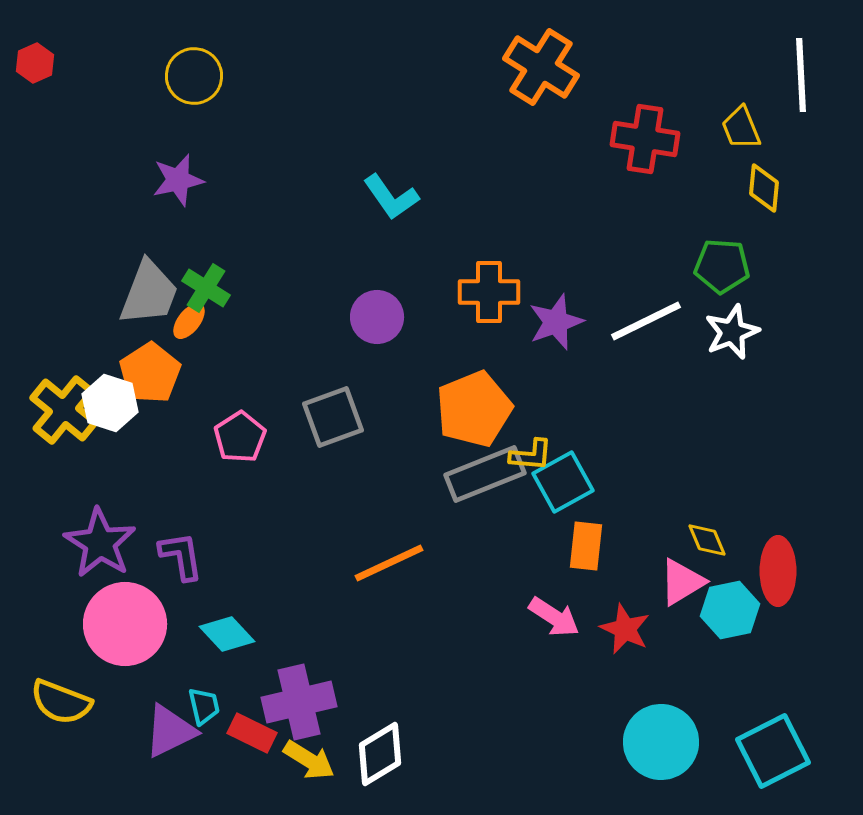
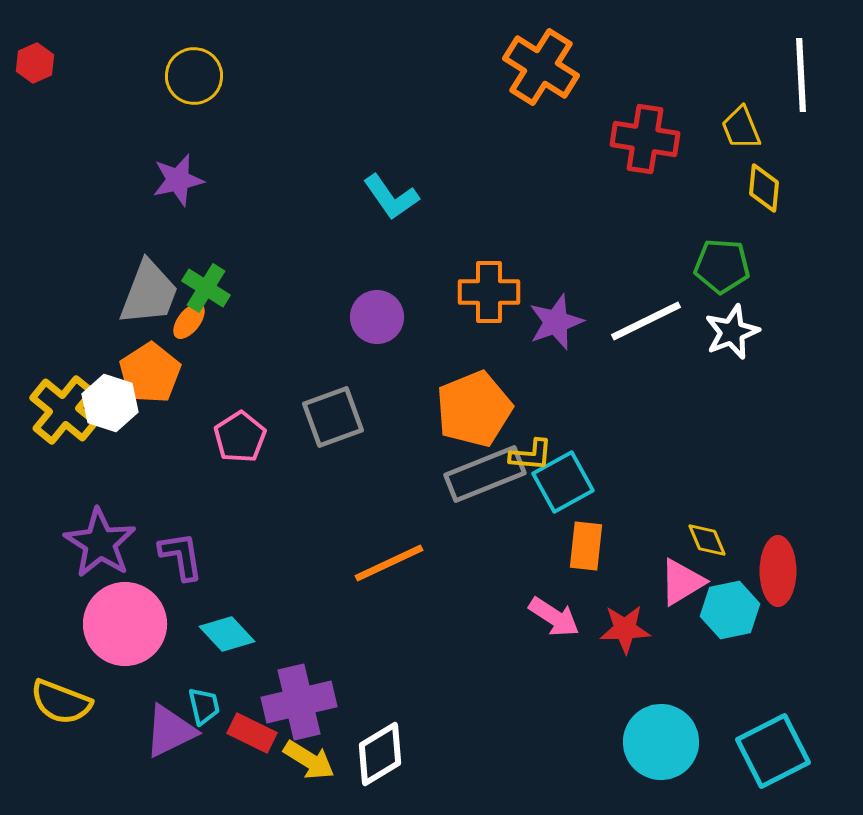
red star at (625, 629): rotated 27 degrees counterclockwise
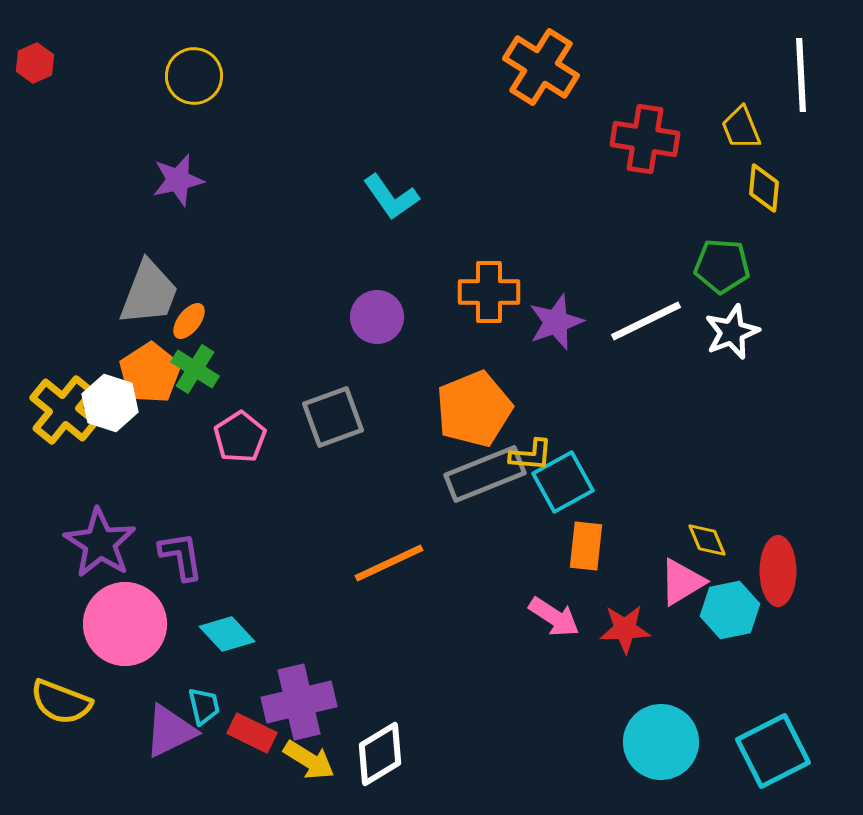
green cross at (206, 288): moved 11 px left, 81 px down
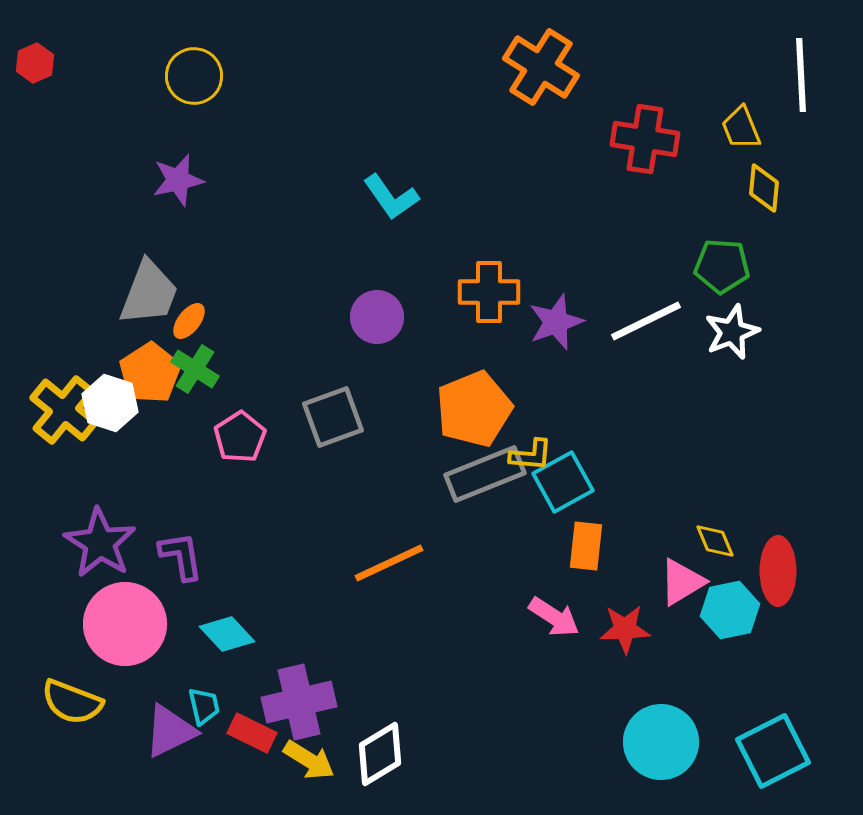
yellow diamond at (707, 540): moved 8 px right, 1 px down
yellow semicircle at (61, 702): moved 11 px right
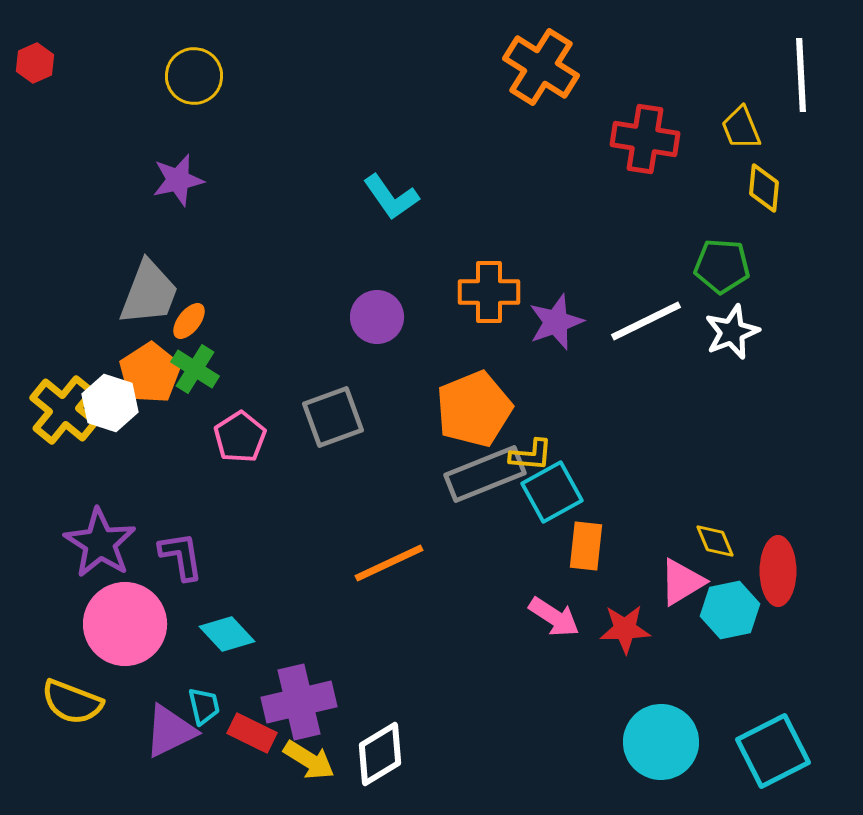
cyan square at (563, 482): moved 11 px left, 10 px down
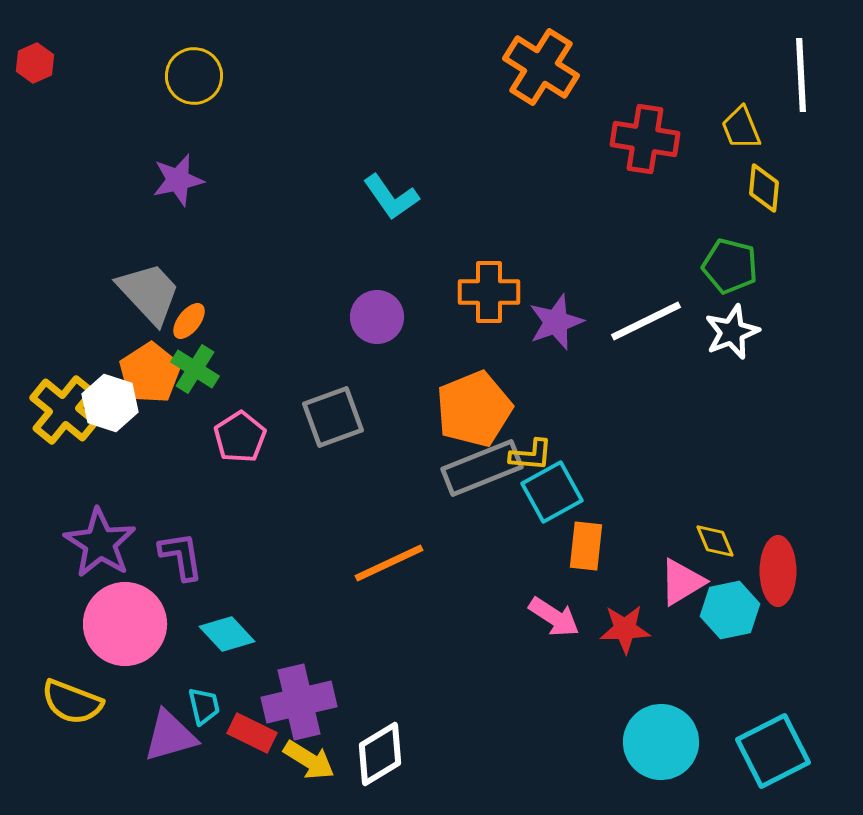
green pentagon at (722, 266): moved 8 px right; rotated 10 degrees clockwise
gray trapezoid at (149, 293): rotated 64 degrees counterclockwise
gray rectangle at (485, 474): moved 3 px left, 6 px up
purple triangle at (170, 731): moved 5 px down; rotated 10 degrees clockwise
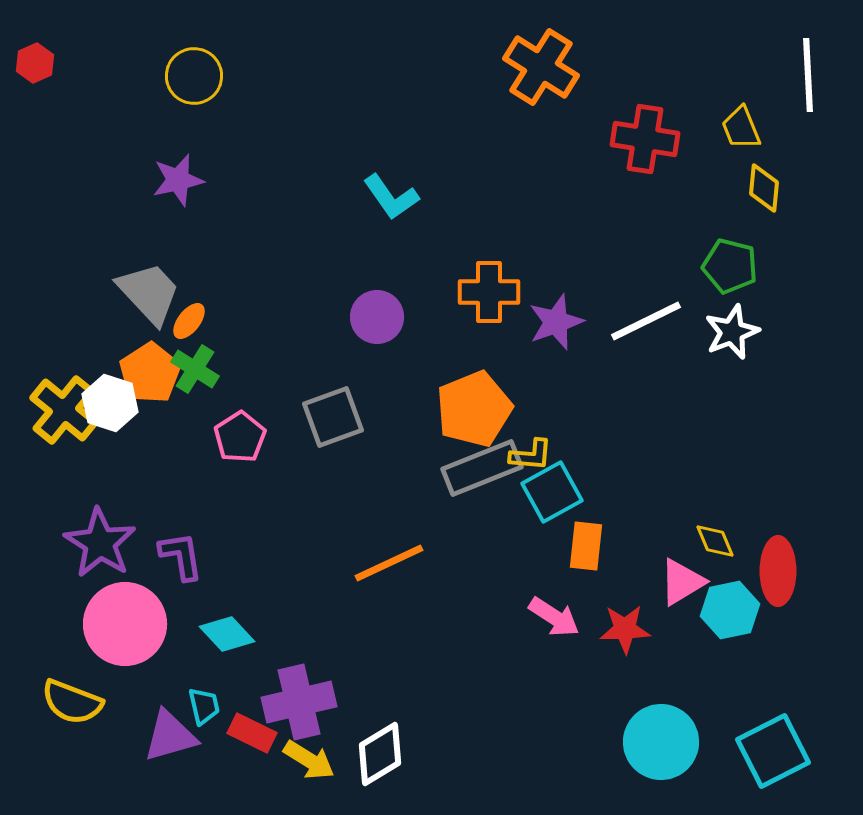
white line at (801, 75): moved 7 px right
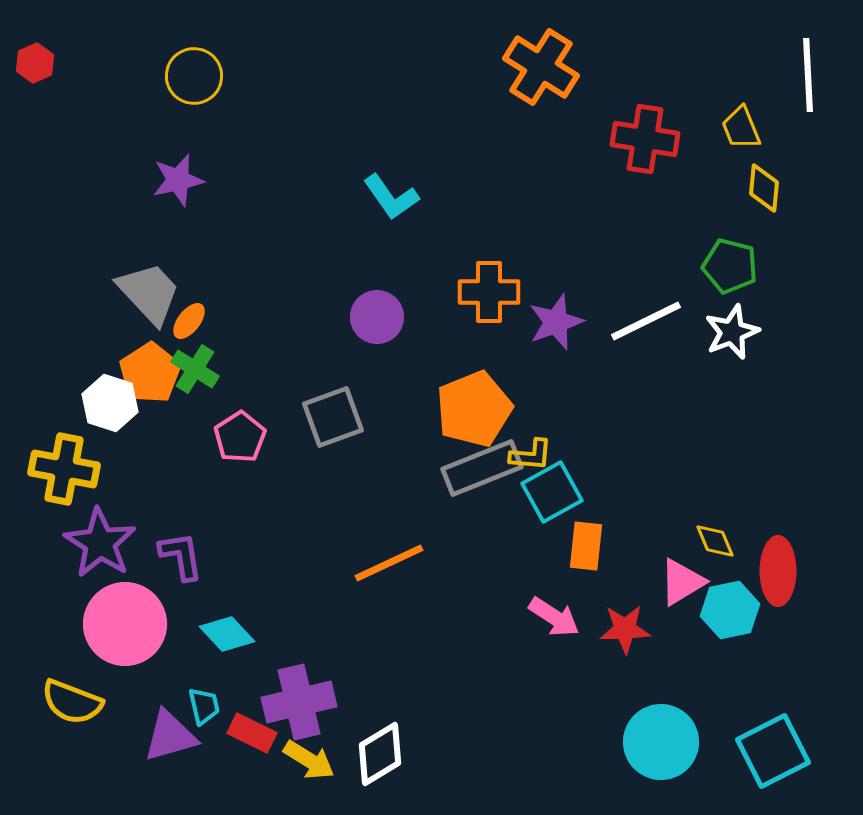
yellow cross at (64, 410): moved 59 px down; rotated 28 degrees counterclockwise
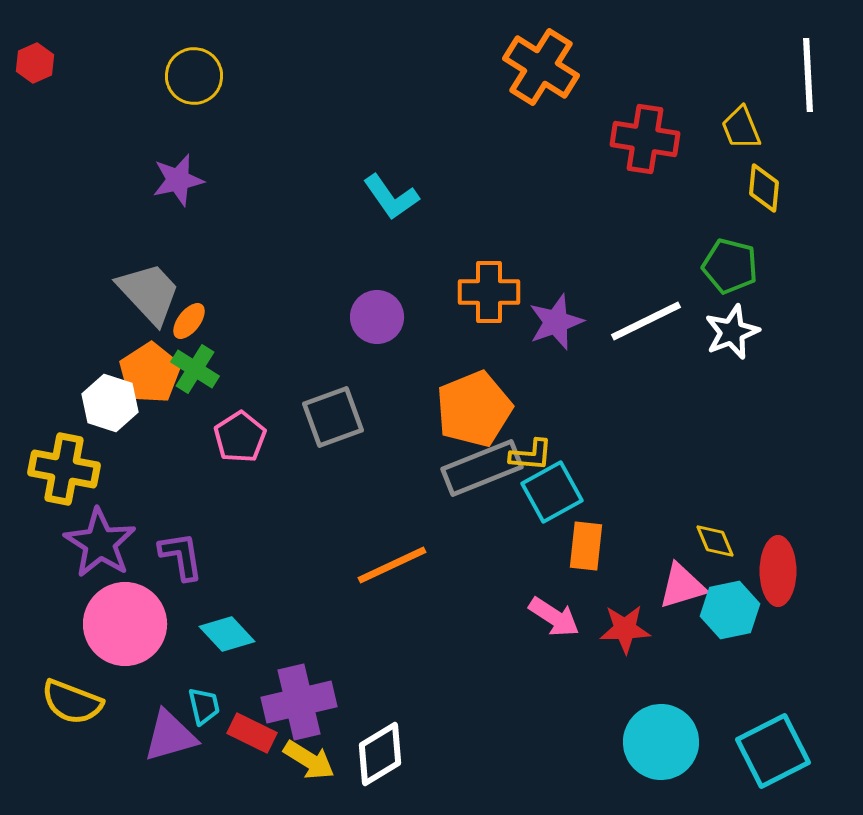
orange line at (389, 563): moved 3 px right, 2 px down
pink triangle at (682, 582): moved 4 px down; rotated 14 degrees clockwise
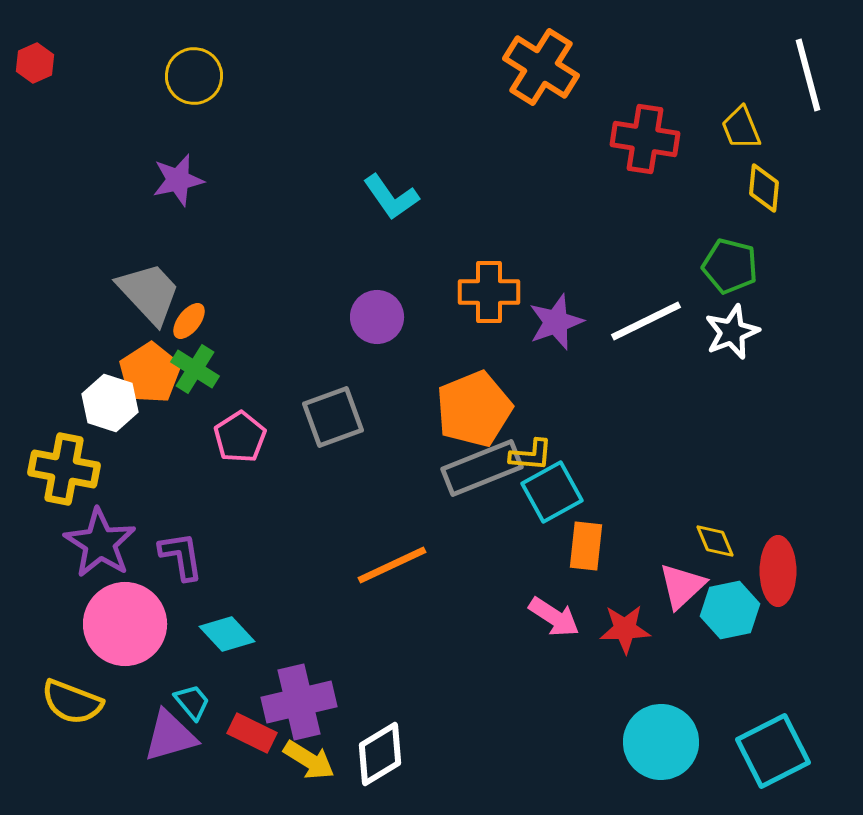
white line at (808, 75): rotated 12 degrees counterclockwise
pink triangle at (682, 586): rotated 26 degrees counterclockwise
cyan trapezoid at (204, 706): moved 12 px left, 4 px up; rotated 27 degrees counterclockwise
